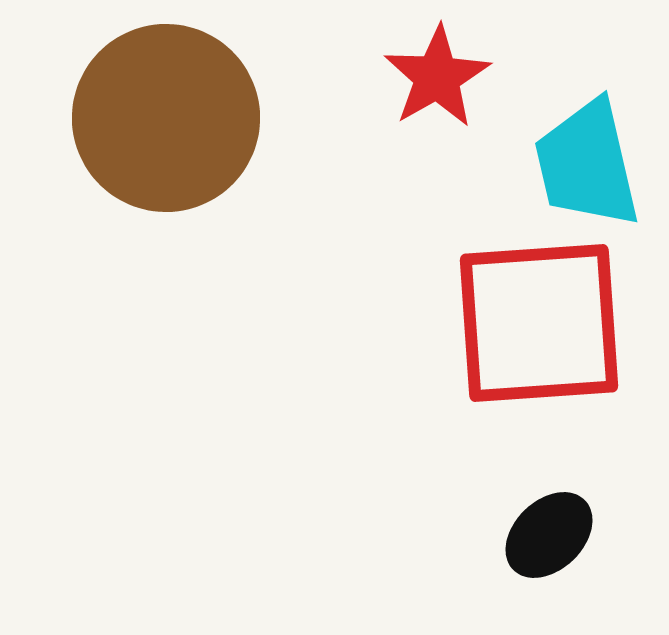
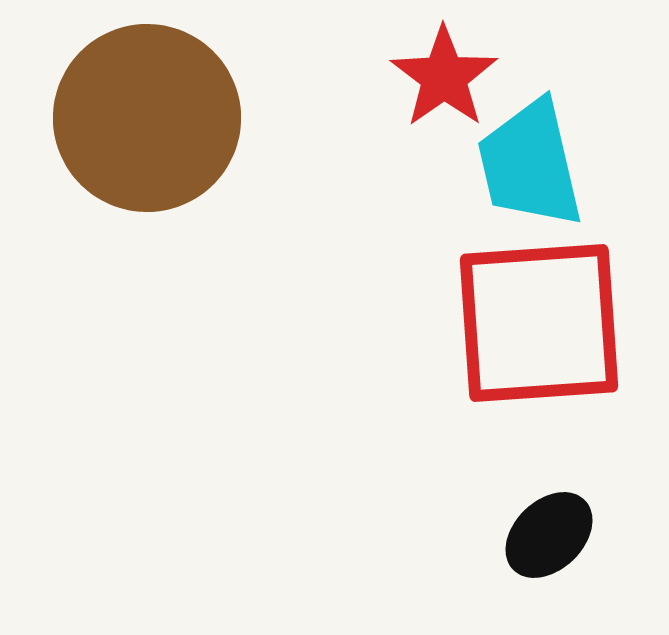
red star: moved 7 px right; rotated 5 degrees counterclockwise
brown circle: moved 19 px left
cyan trapezoid: moved 57 px left
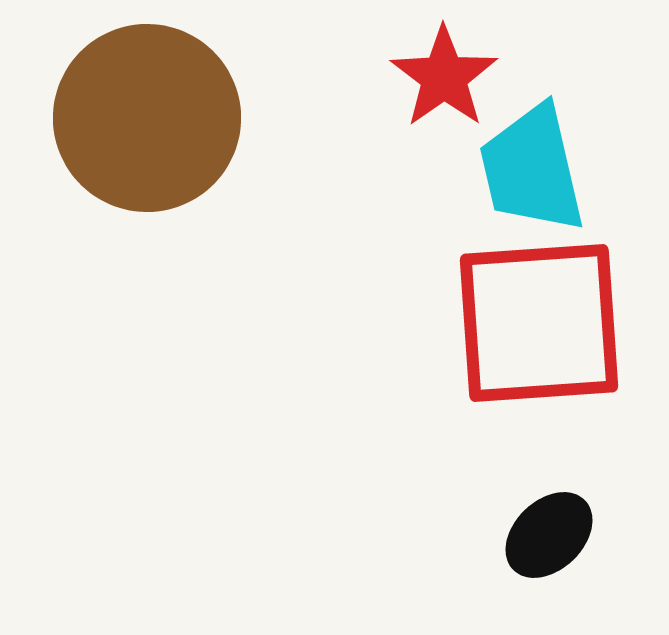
cyan trapezoid: moved 2 px right, 5 px down
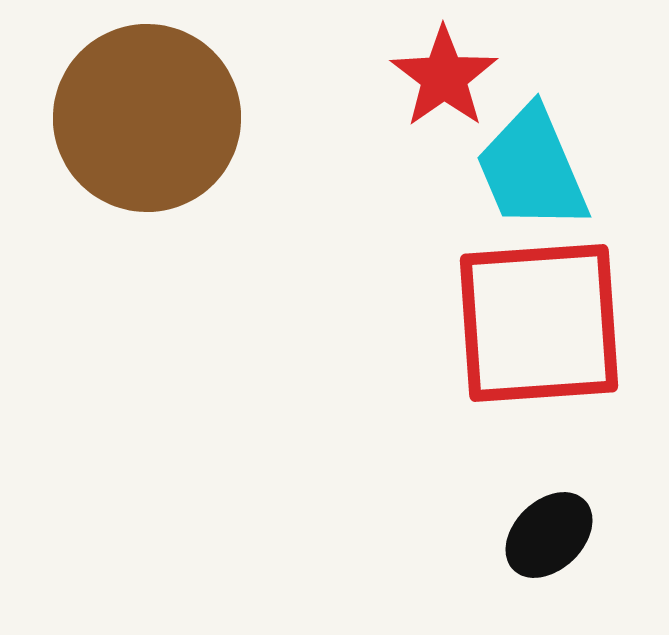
cyan trapezoid: rotated 10 degrees counterclockwise
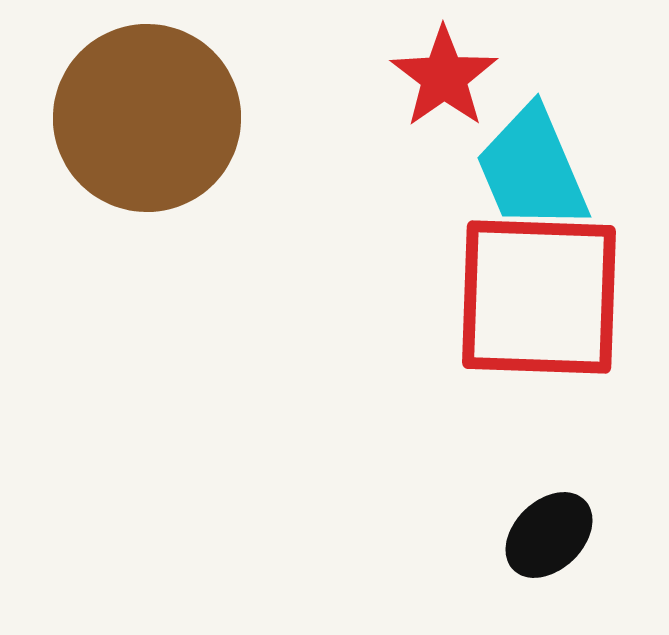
red square: moved 26 px up; rotated 6 degrees clockwise
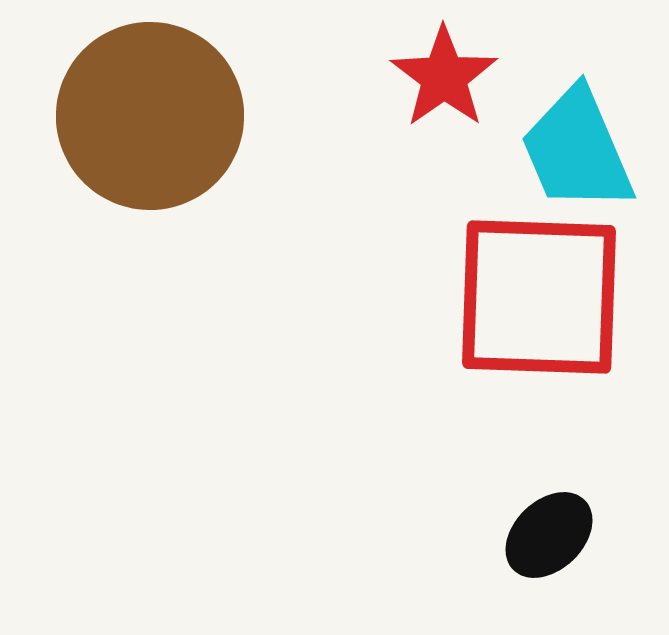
brown circle: moved 3 px right, 2 px up
cyan trapezoid: moved 45 px right, 19 px up
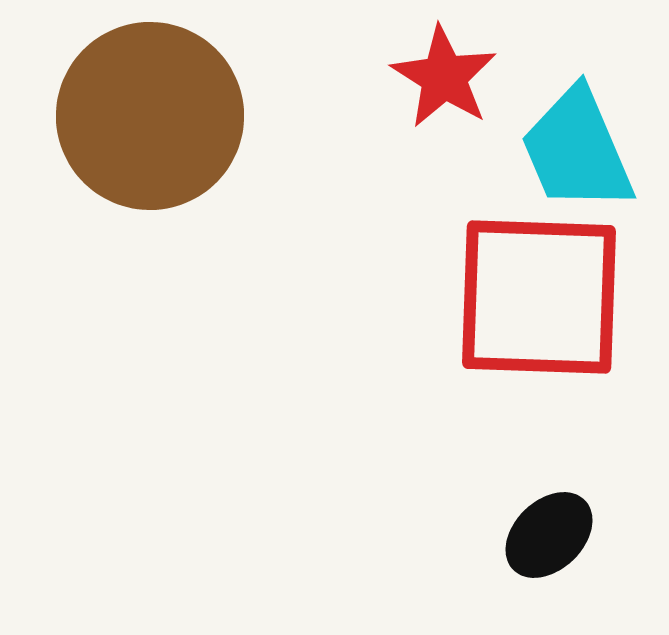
red star: rotated 5 degrees counterclockwise
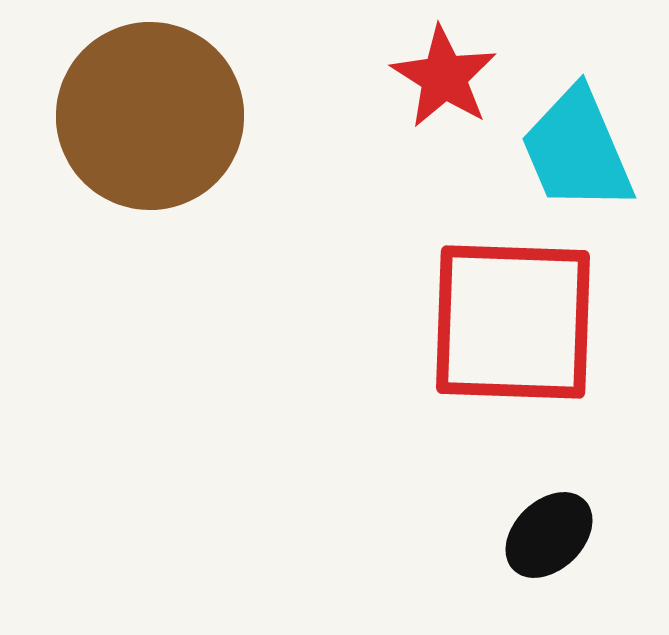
red square: moved 26 px left, 25 px down
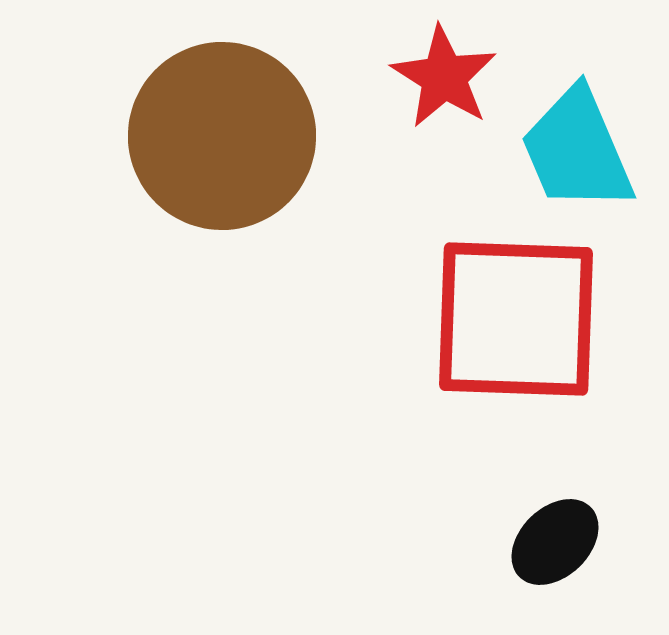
brown circle: moved 72 px right, 20 px down
red square: moved 3 px right, 3 px up
black ellipse: moved 6 px right, 7 px down
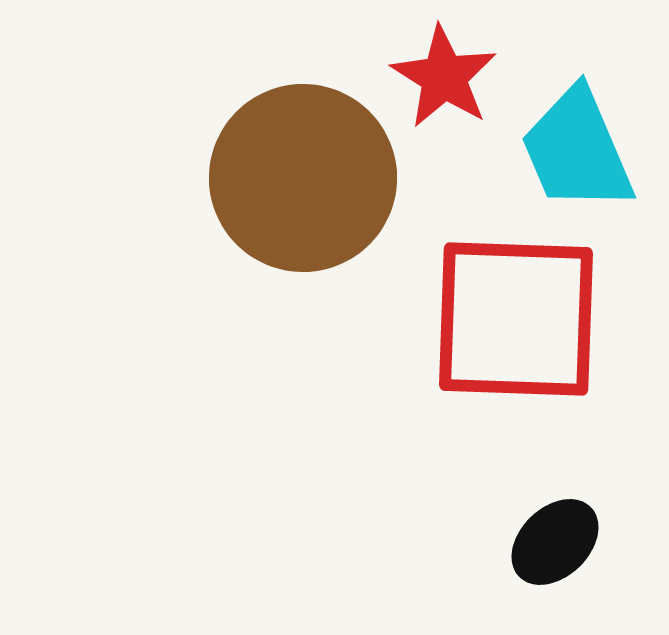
brown circle: moved 81 px right, 42 px down
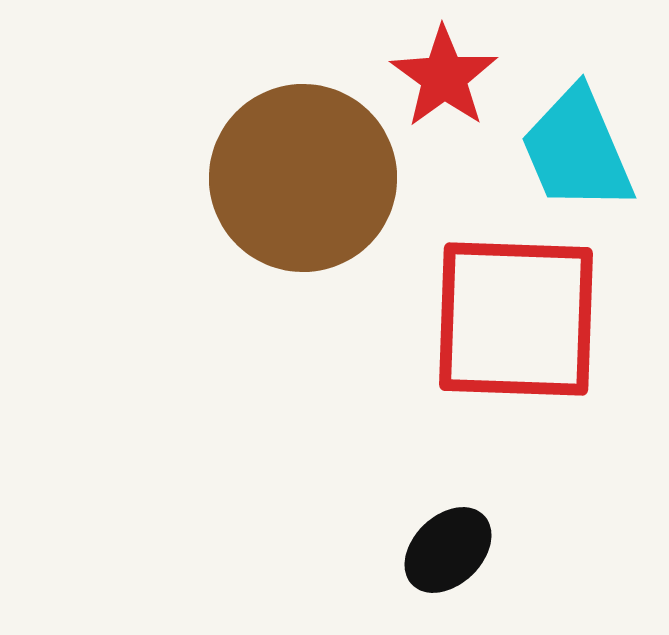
red star: rotated 4 degrees clockwise
black ellipse: moved 107 px left, 8 px down
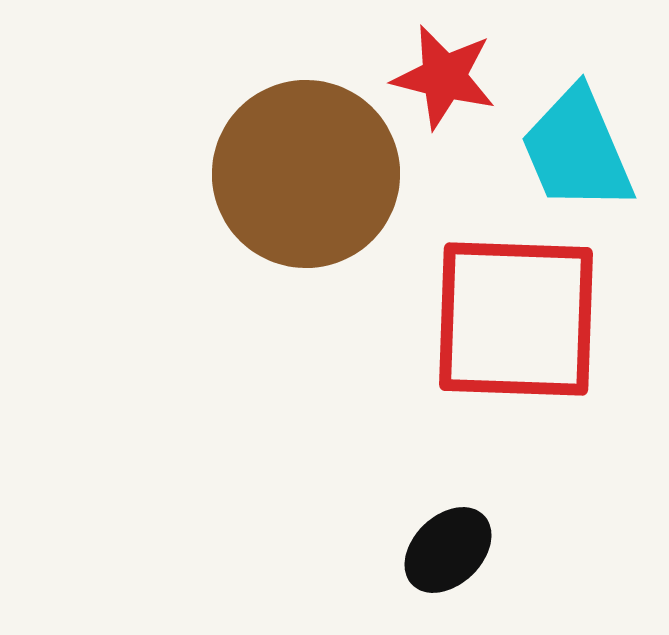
red star: rotated 22 degrees counterclockwise
brown circle: moved 3 px right, 4 px up
